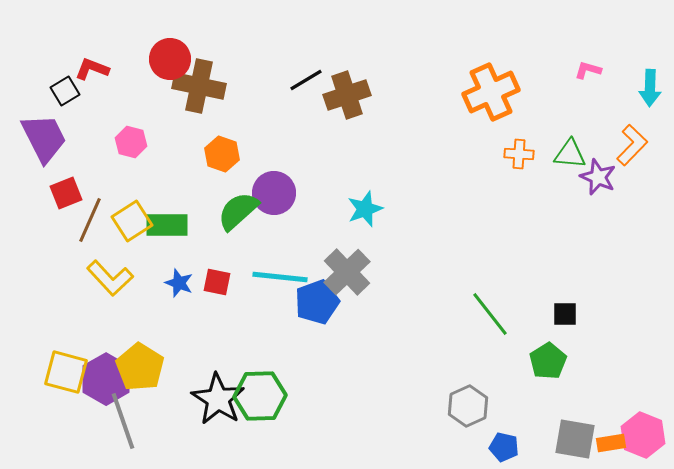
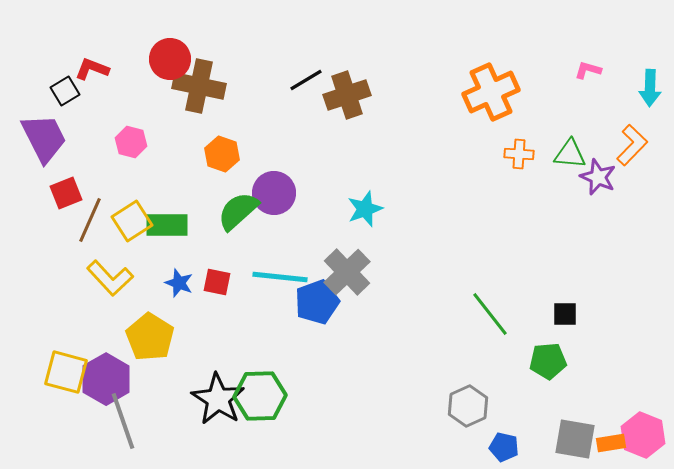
green pentagon at (548, 361): rotated 27 degrees clockwise
yellow pentagon at (140, 367): moved 10 px right, 30 px up
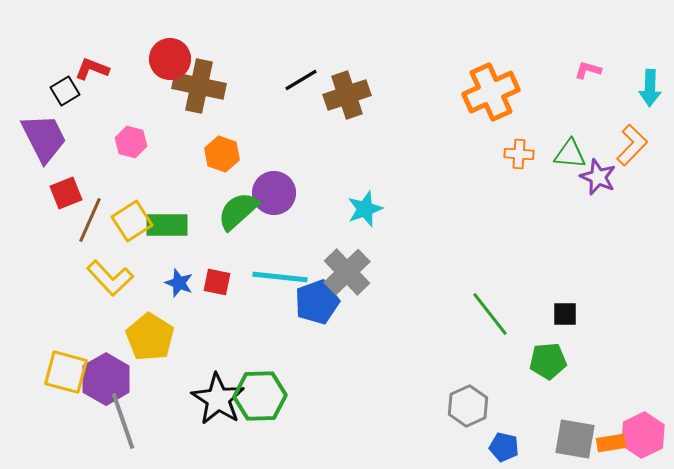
black line at (306, 80): moved 5 px left
pink hexagon at (643, 435): rotated 12 degrees clockwise
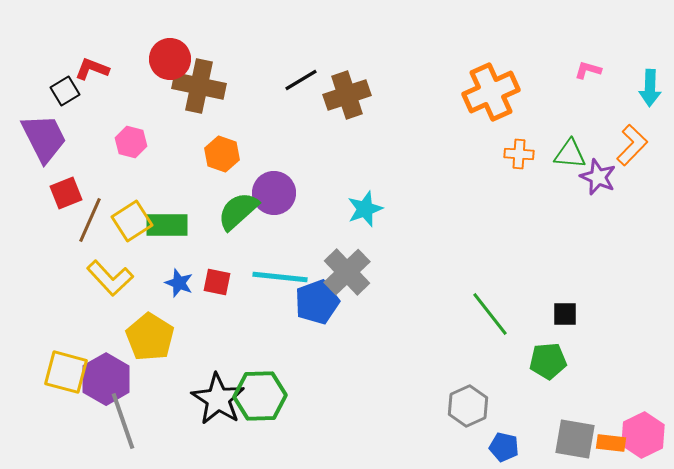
orange rectangle at (611, 443): rotated 16 degrees clockwise
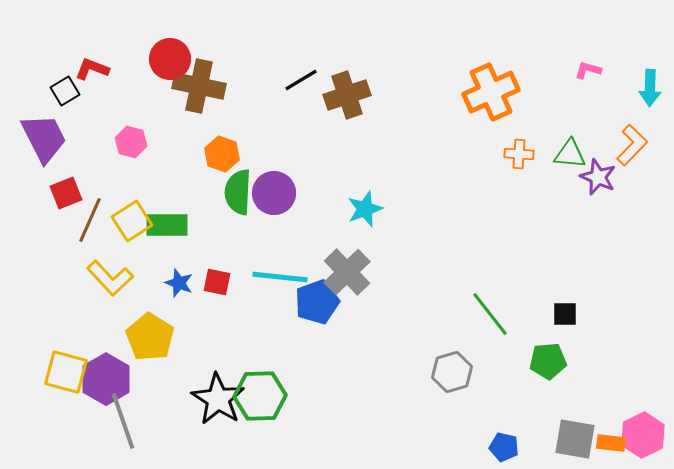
green semicircle at (238, 211): moved 19 px up; rotated 45 degrees counterclockwise
gray hexagon at (468, 406): moved 16 px left, 34 px up; rotated 9 degrees clockwise
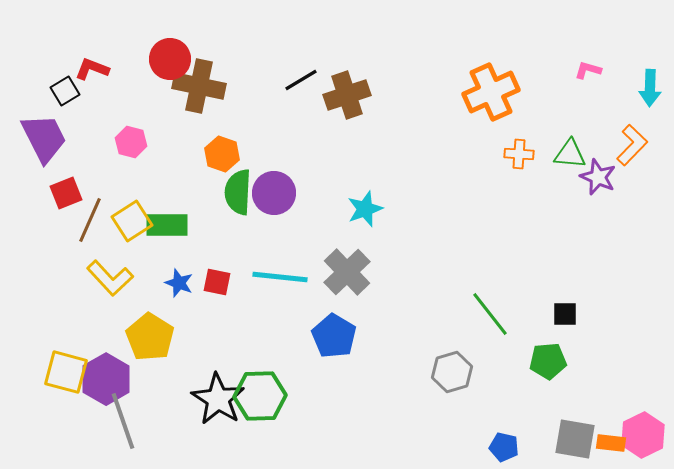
blue pentagon at (317, 302): moved 17 px right, 34 px down; rotated 21 degrees counterclockwise
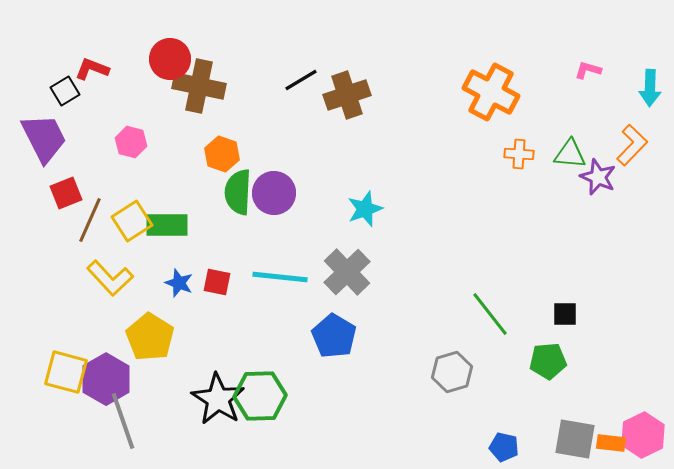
orange cross at (491, 92): rotated 38 degrees counterclockwise
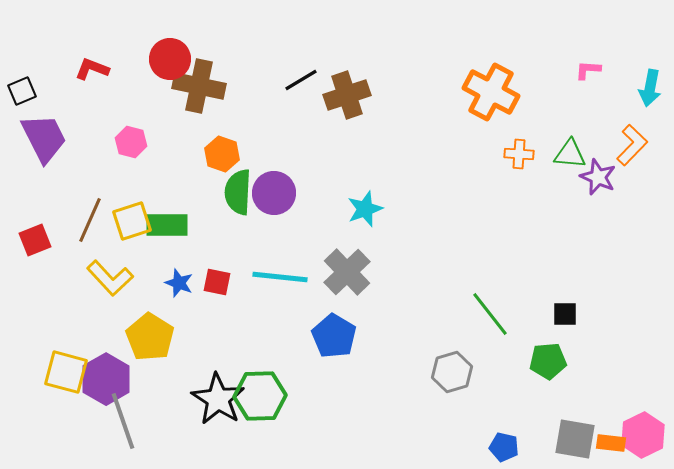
pink L-shape at (588, 70): rotated 12 degrees counterclockwise
cyan arrow at (650, 88): rotated 9 degrees clockwise
black square at (65, 91): moved 43 px left; rotated 8 degrees clockwise
red square at (66, 193): moved 31 px left, 47 px down
yellow square at (132, 221): rotated 15 degrees clockwise
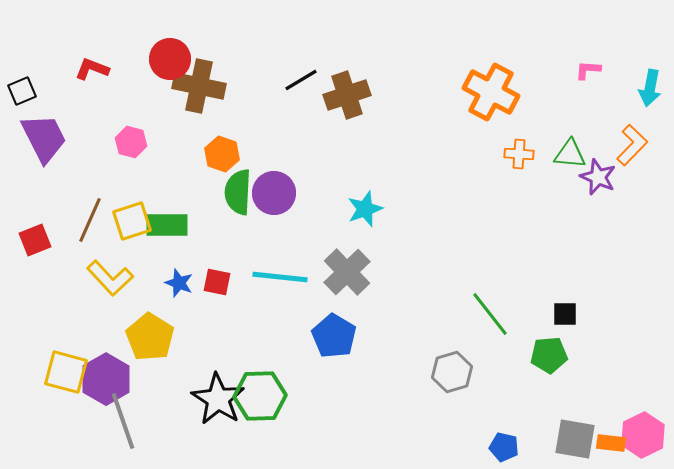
green pentagon at (548, 361): moved 1 px right, 6 px up
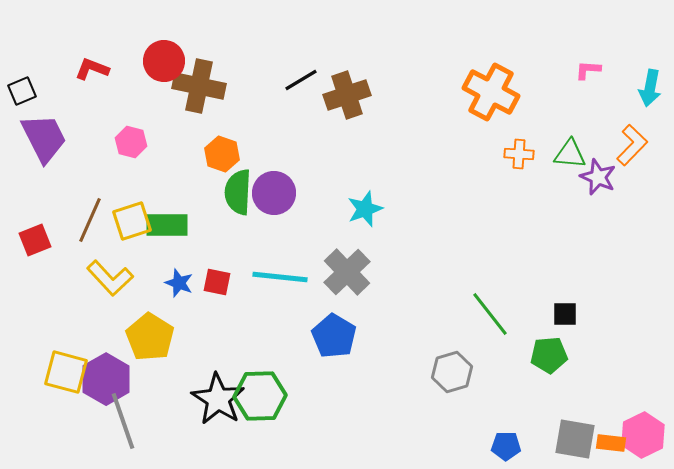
red circle at (170, 59): moved 6 px left, 2 px down
blue pentagon at (504, 447): moved 2 px right, 1 px up; rotated 12 degrees counterclockwise
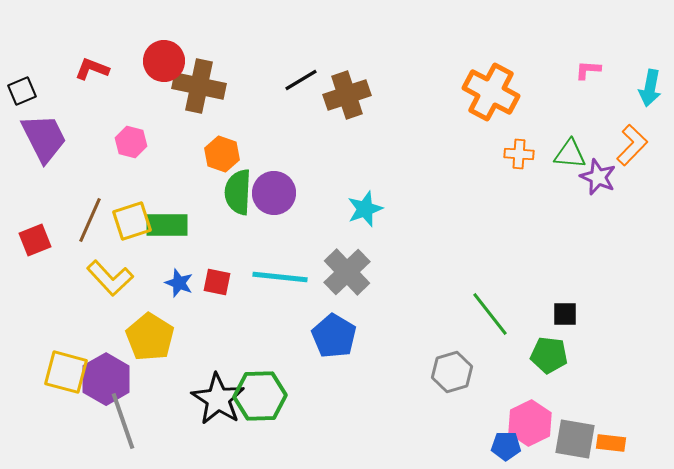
green pentagon at (549, 355): rotated 12 degrees clockwise
pink hexagon at (643, 435): moved 113 px left, 12 px up
